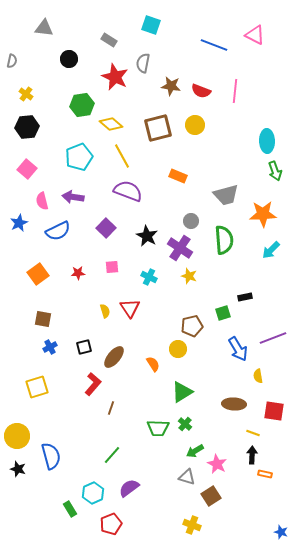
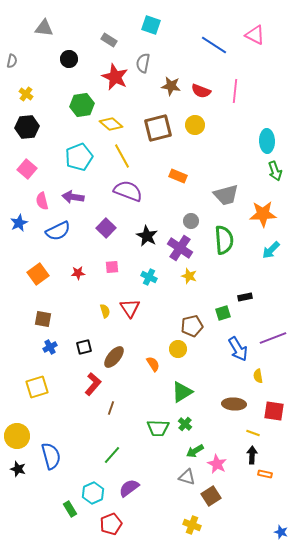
blue line at (214, 45): rotated 12 degrees clockwise
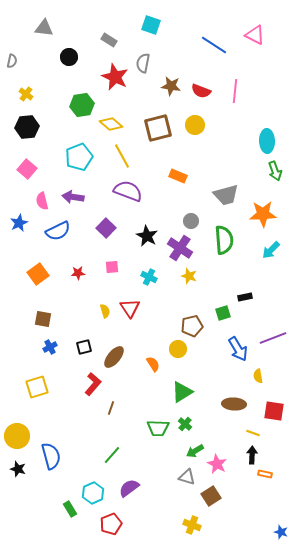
black circle at (69, 59): moved 2 px up
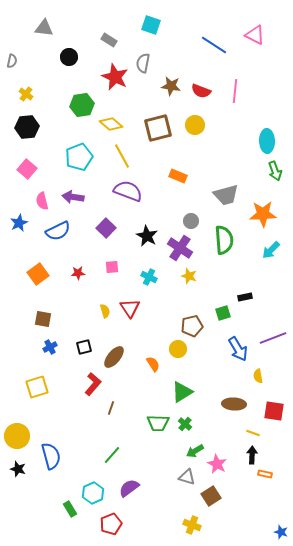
green trapezoid at (158, 428): moved 5 px up
